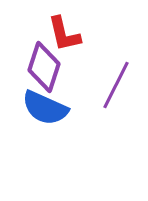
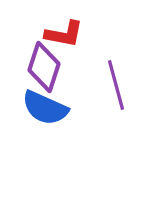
red L-shape: rotated 66 degrees counterclockwise
purple line: rotated 42 degrees counterclockwise
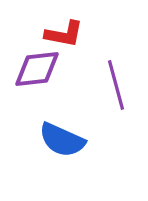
purple diamond: moved 7 px left, 2 px down; rotated 66 degrees clockwise
blue semicircle: moved 17 px right, 32 px down
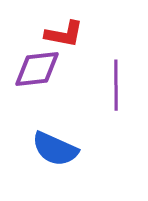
purple line: rotated 15 degrees clockwise
blue semicircle: moved 7 px left, 9 px down
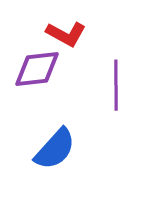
red L-shape: moved 2 px right; rotated 18 degrees clockwise
blue semicircle: rotated 72 degrees counterclockwise
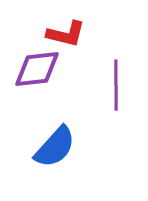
red L-shape: rotated 15 degrees counterclockwise
blue semicircle: moved 2 px up
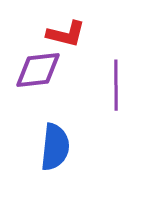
purple diamond: moved 1 px right, 1 px down
blue semicircle: rotated 36 degrees counterclockwise
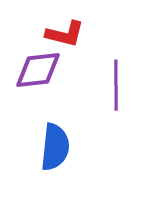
red L-shape: moved 1 px left
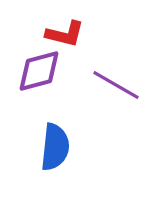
purple diamond: moved 1 px right, 1 px down; rotated 9 degrees counterclockwise
purple line: rotated 60 degrees counterclockwise
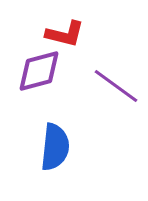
purple line: moved 1 px down; rotated 6 degrees clockwise
